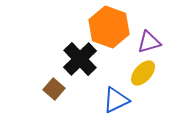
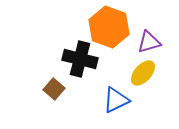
black cross: rotated 32 degrees counterclockwise
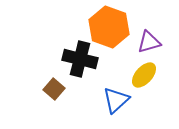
yellow ellipse: moved 1 px right, 2 px down
blue triangle: rotated 16 degrees counterclockwise
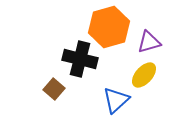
orange hexagon: rotated 24 degrees clockwise
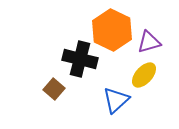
orange hexagon: moved 3 px right, 3 px down; rotated 18 degrees counterclockwise
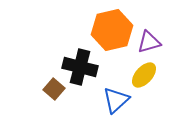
orange hexagon: rotated 21 degrees clockwise
black cross: moved 8 px down
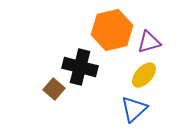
blue triangle: moved 18 px right, 9 px down
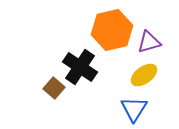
black cross: rotated 20 degrees clockwise
yellow ellipse: rotated 12 degrees clockwise
brown square: moved 1 px up
blue triangle: rotated 16 degrees counterclockwise
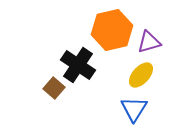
black cross: moved 2 px left, 2 px up
yellow ellipse: moved 3 px left; rotated 12 degrees counterclockwise
